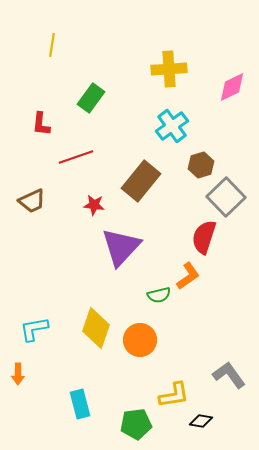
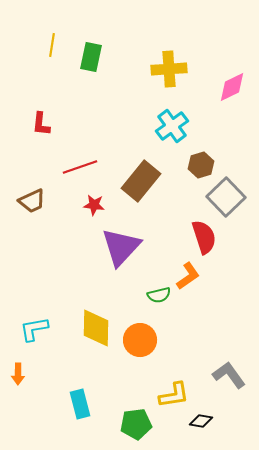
green rectangle: moved 41 px up; rotated 24 degrees counterclockwise
red line: moved 4 px right, 10 px down
red semicircle: rotated 144 degrees clockwise
yellow diamond: rotated 18 degrees counterclockwise
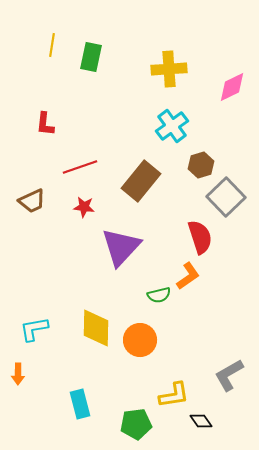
red L-shape: moved 4 px right
red star: moved 10 px left, 2 px down
red semicircle: moved 4 px left
gray L-shape: rotated 84 degrees counterclockwise
black diamond: rotated 45 degrees clockwise
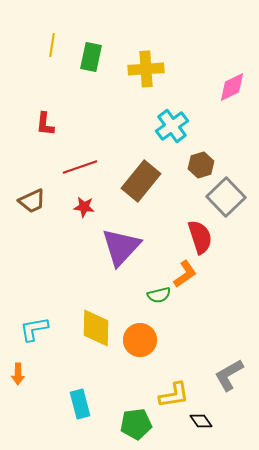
yellow cross: moved 23 px left
orange L-shape: moved 3 px left, 2 px up
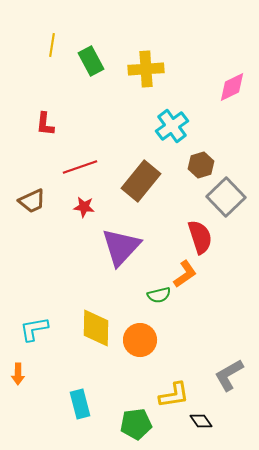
green rectangle: moved 4 px down; rotated 40 degrees counterclockwise
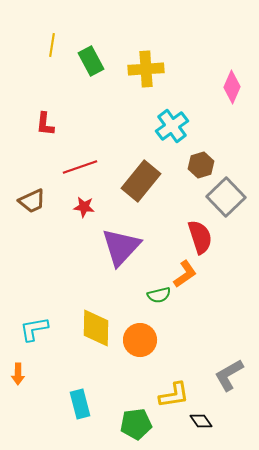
pink diamond: rotated 40 degrees counterclockwise
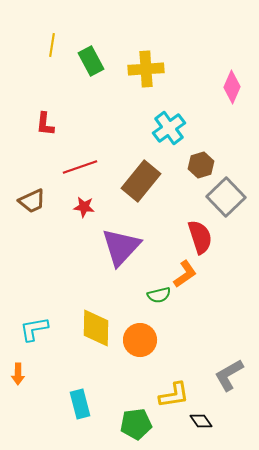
cyan cross: moved 3 px left, 2 px down
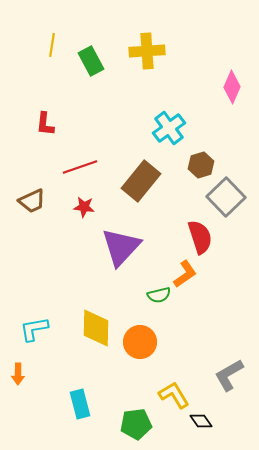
yellow cross: moved 1 px right, 18 px up
orange circle: moved 2 px down
yellow L-shape: rotated 112 degrees counterclockwise
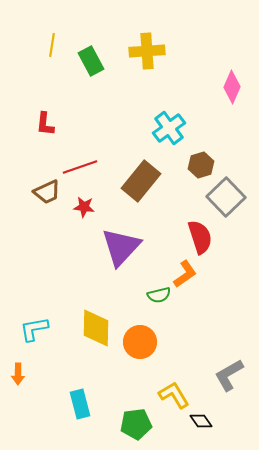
brown trapezoid: moved 15 px right, 9 px up
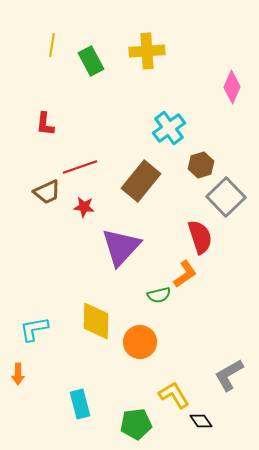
yellow diamond: moved 7 px up
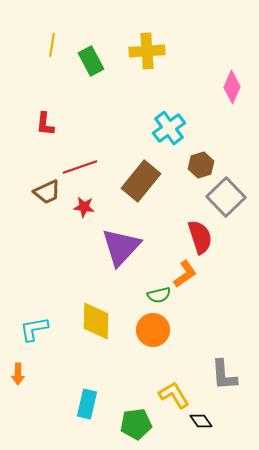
orange circle: moved 13 px right, 12 px up
gray L-shape: moved 5 px left; rotated 64 degrees counterclockwise
cyan rectangle: moved 7 px right; rotated 28 degrees clockwise
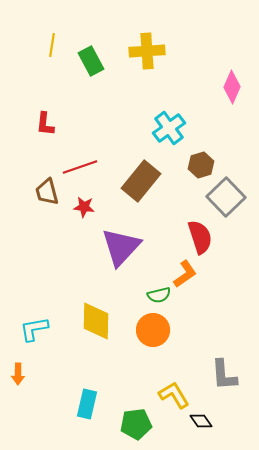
brown trapezoid: rotated 100 degrees clockwise
